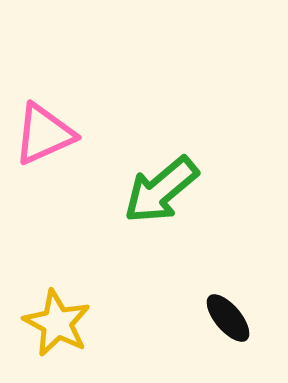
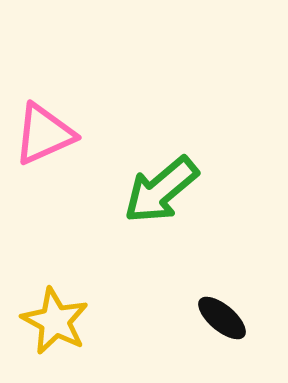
black ellipse: moved 6 px left; rotated 10 degrees counterclockwise
yellow star: moved 2 px left, 2 px up
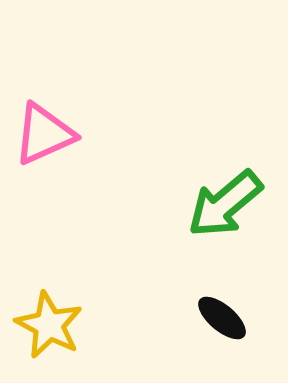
green arrow: moved 64 px right, 14 px down
yellow star: moved 6 px left, 4 px down
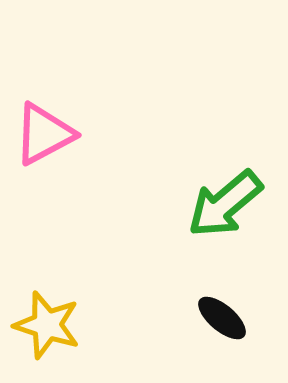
pink triangle: rotated 4 degrees counterclockwise
yellow star: moved 2 px left; rotated 10 degrees counterclockwise
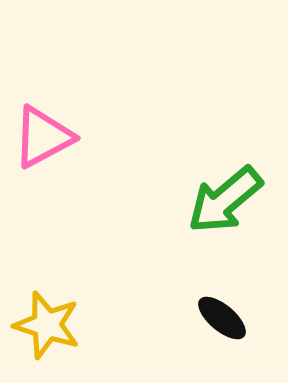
pink triangle: moved 1 px left, 3 px down
green arrow: moved 4 px up
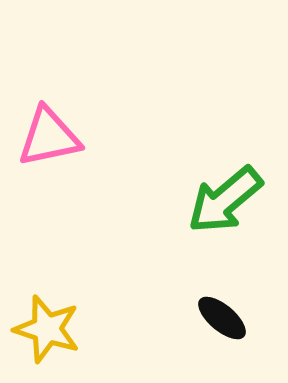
pink triangle: moved 6 px right; rotated 16 degrees clockwise
yellow star: moved 4 px down
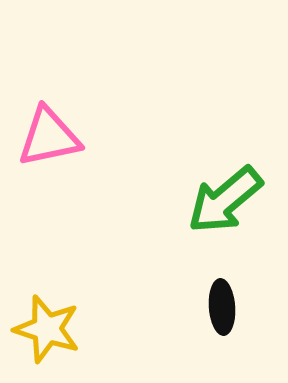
black ellipse: moved 11 px up; rotated 46 degrees clockwise
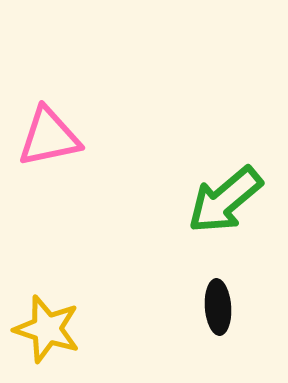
black ellipse: moved 4 px left
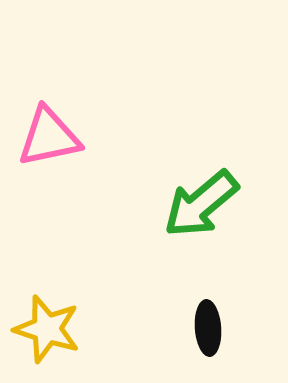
green arrow: moved 24 px left, 4 px down
black ellipse: moved 10 px left, 21 px down
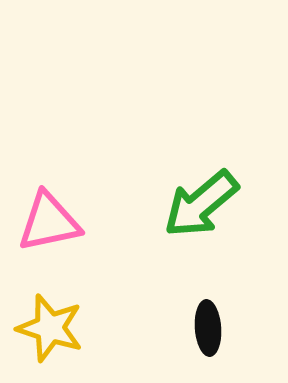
pink triangle: moved 85 px down
yellow star: moved 3 px right, 1 px up
